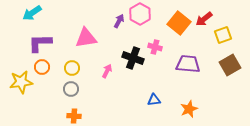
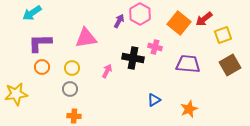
black cross: rotated 10 degrees counterclockwise
yellow star: moved 5 px left, 12 px down
gray circle: moved 1 px left
blue triangle: rotated 24 degrees counterclockwise
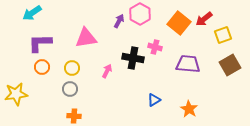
orange star: rotated 18 degrees counterclockwise
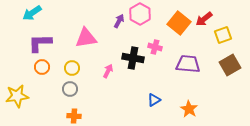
pink arrow: moved 1 px right
yellow star: moved 1 px right, 2 px down
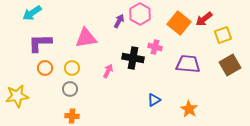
orange circle: moved 3 px right, 1 px down
orange cross: moved 2 px left
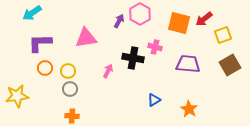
orange square: rotated 25 degrees counterclockwise
yellow circle: moved 4 px left, 3 px down
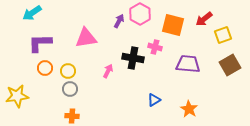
orange square: moved 6 px left, 2 px down
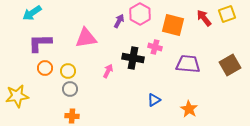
red arrow: moved 1 px up; rotated 90 degrees clockwise
yellow square: moved 4 px right, 21 px up
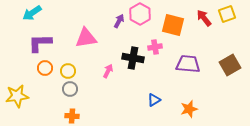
pink cross: rotated 24 degrees counterclockwise
orange star: rotated 24 degrees clockwise
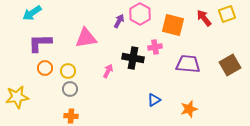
yellow star: moved 1 px down
orange cross: moved 1 px left
